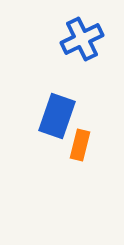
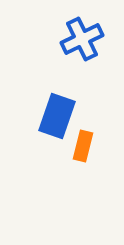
orange rectangle: moved 3 px right, 1 px down
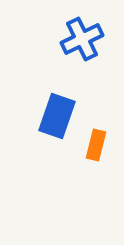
orange rectangle: moved 13 px right, 1 px up
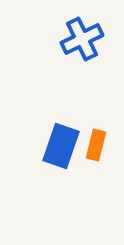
blue rectangle: moved 4 px right, 30 px down
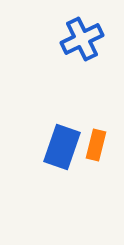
blue rectangle: moved 1 px right, 1 px down
